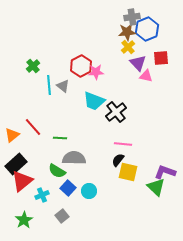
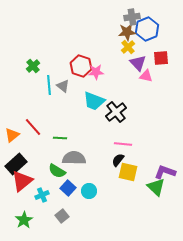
red hexagon: rotated 15 degrees counterclockwise
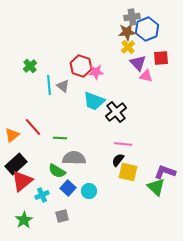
green cross: moved 3 px left
gray square: rotated 24 degrees clockwise
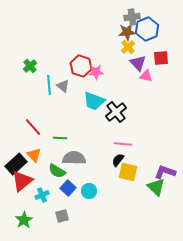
orange triangle: moved 22 px right, 20 px down; rotated 35 degrees counterclockwise
